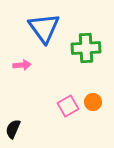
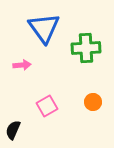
pink square: moved 21 px left
black semicircle: moved 1 px down
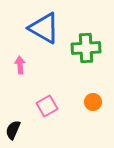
blue triangle: rotated 24 degrees counterclockwise
pink arrow: moved 2 px left; rotated 90 degrees counterclockwise
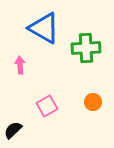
black semicircle: rotated 24 degrees clockwise
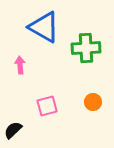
blue triangle: moved 1 px up
pink square: rotated 15 degrees clockwise
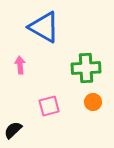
green cross: moved 20 px down
pink square: moved 2 px right
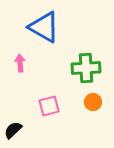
pink arrow: moved 2 px up
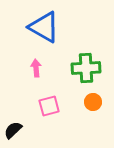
pink arrow: moved 16 px right, 5 px down
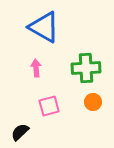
black semicircle: moved 7 px right, 2 px down
